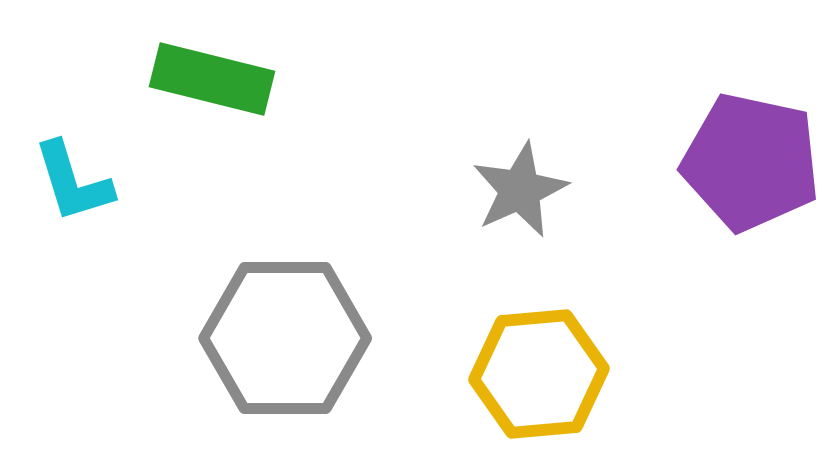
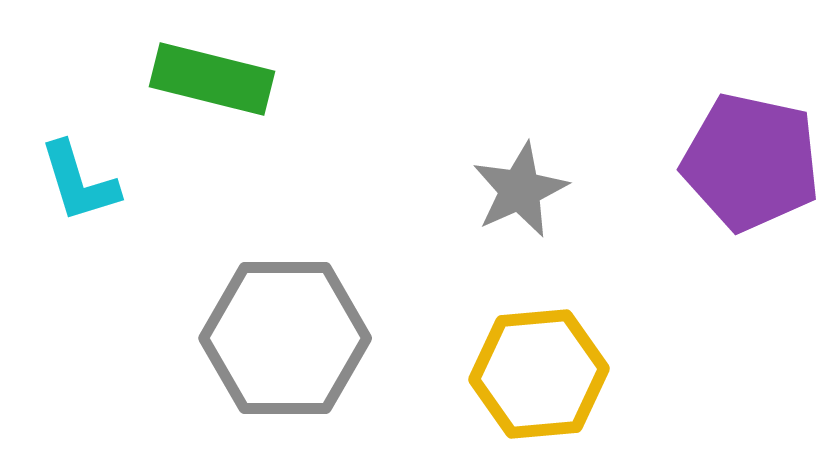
cyan L-shape: moved 6 px right
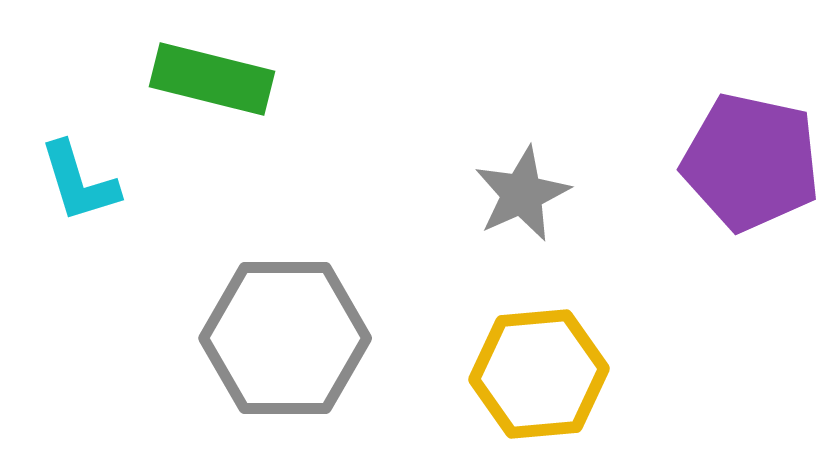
gray star: moved 2 px right, 4 px down
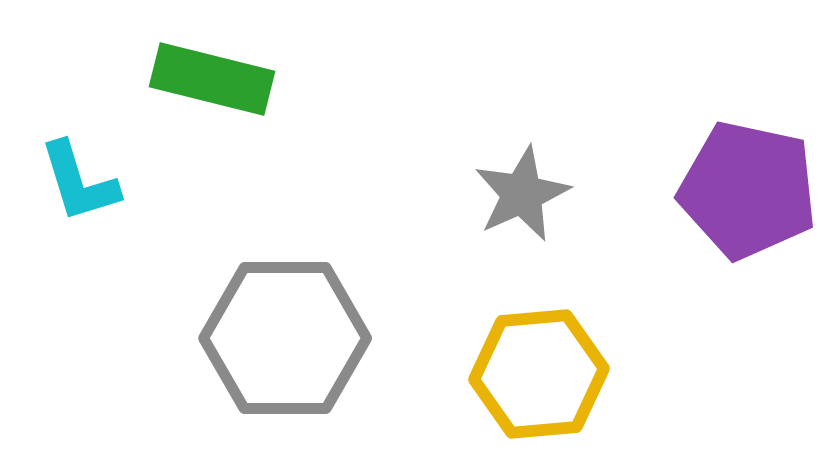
purple pentagon: moved 3 px left, 28 px down
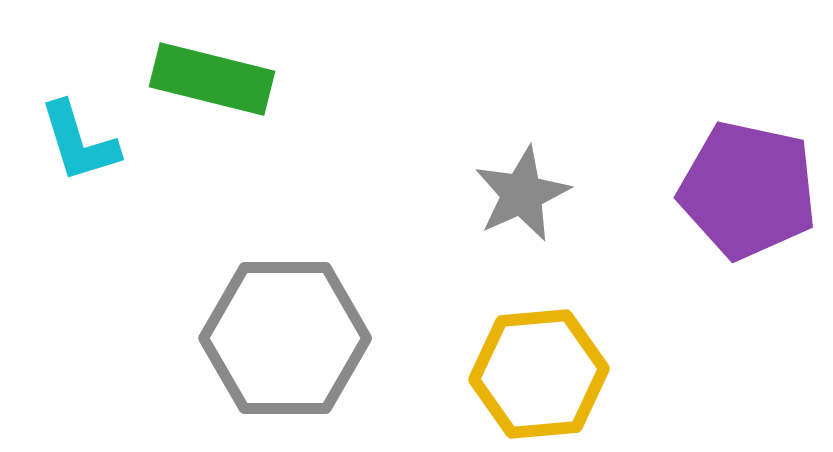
cyan L-shape: moved 40 px up
